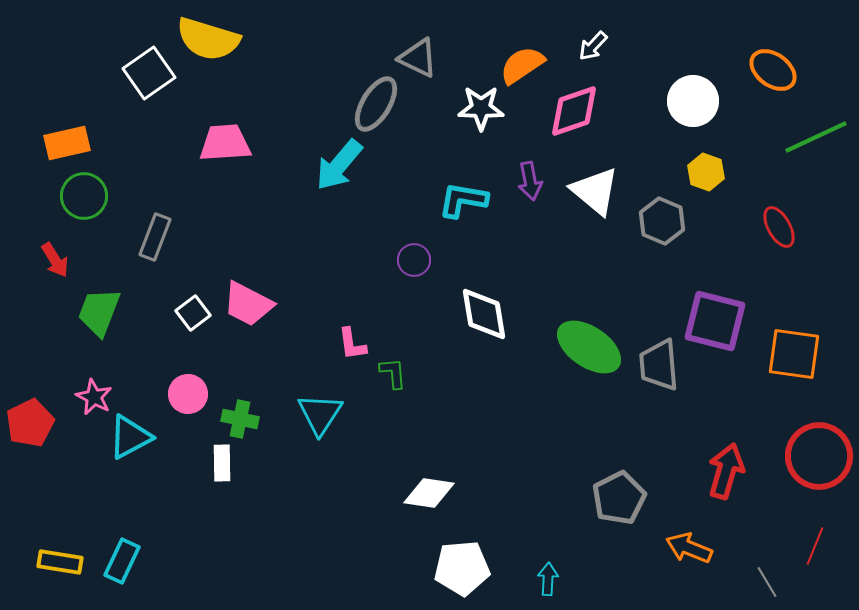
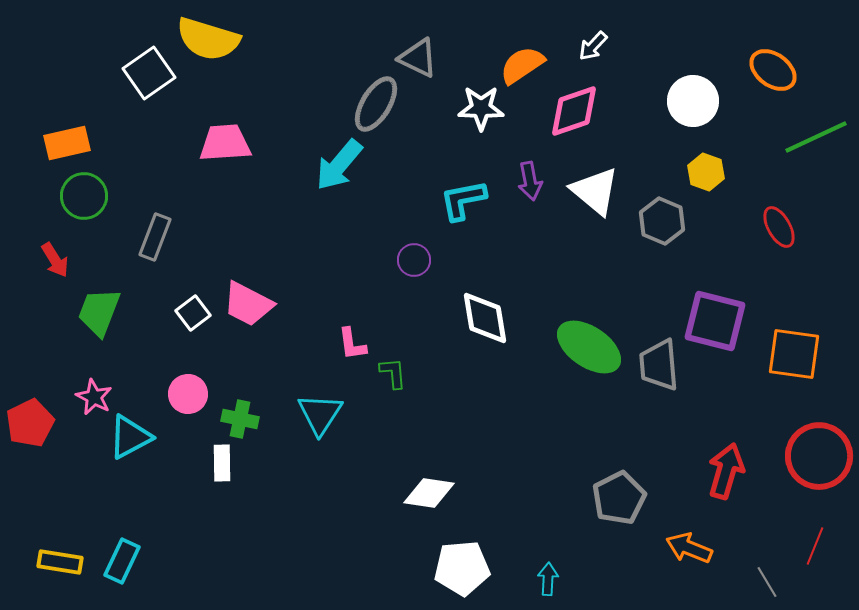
cyan L-shape at (463, 200): rotated 21 degrees counterclockwise
white diamond at (484, 314): moved 1 px right, 4 px down
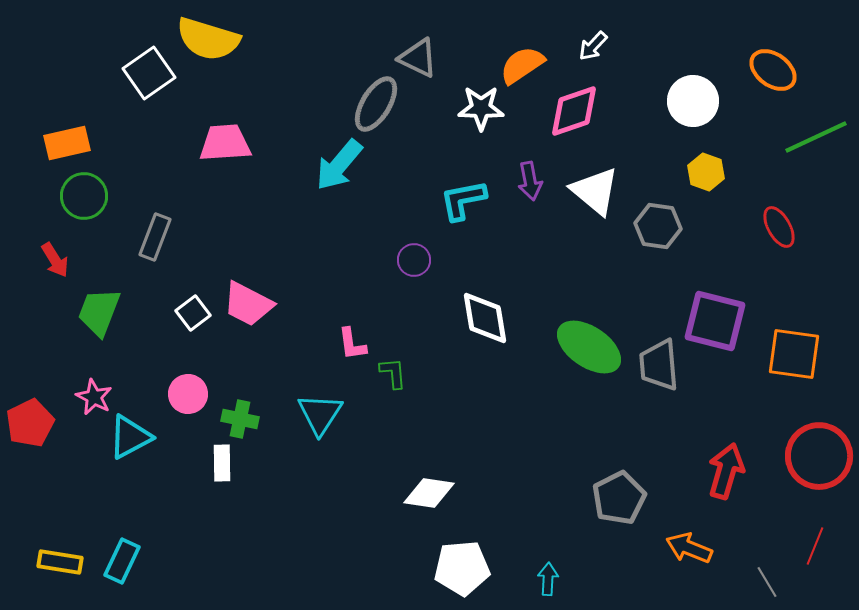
gray hexagon at (662, 221): moved 4 px left, 5 px down; rotated 15 degrees counterclockwise
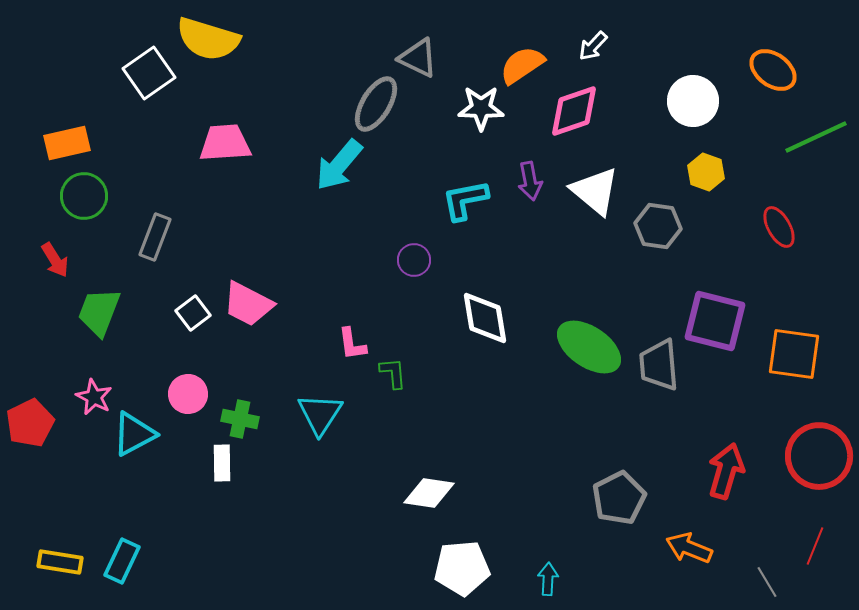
cyan L-shape at (463, 200): moved 2 px right
cyan triangle at (130, 437): moved 4 px right, 3 px up
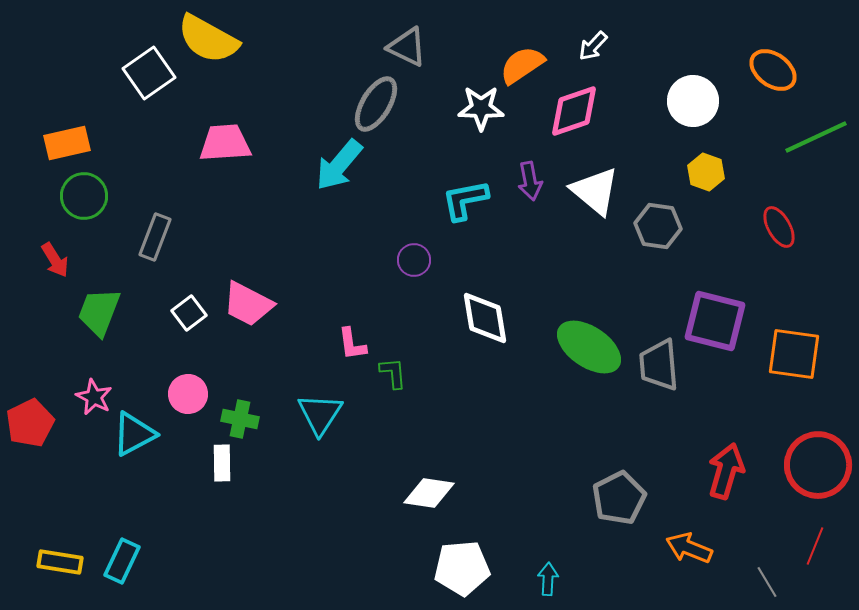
yellow semicircle at (208, 39): rotated 12 degrees clockwise
gray triangle at (418, 58): moved 11 px left, 11 px up
white square at (193, 313): moved 4 px left
red circle at (819, 456): moved 1 px left, 9 px down
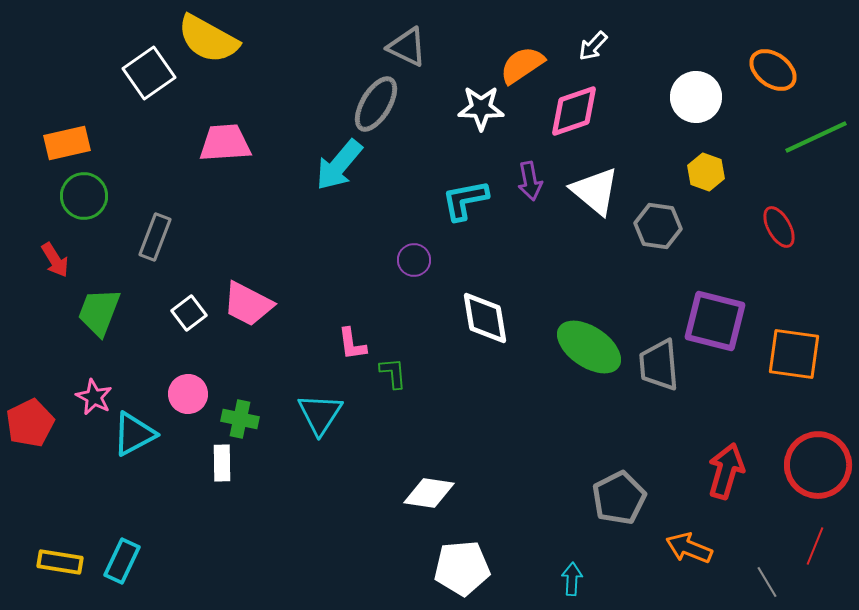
white circle at (693, 101): moved 3 px right, 4 px up
cyan arrow at (548, 579): moved 24 px right
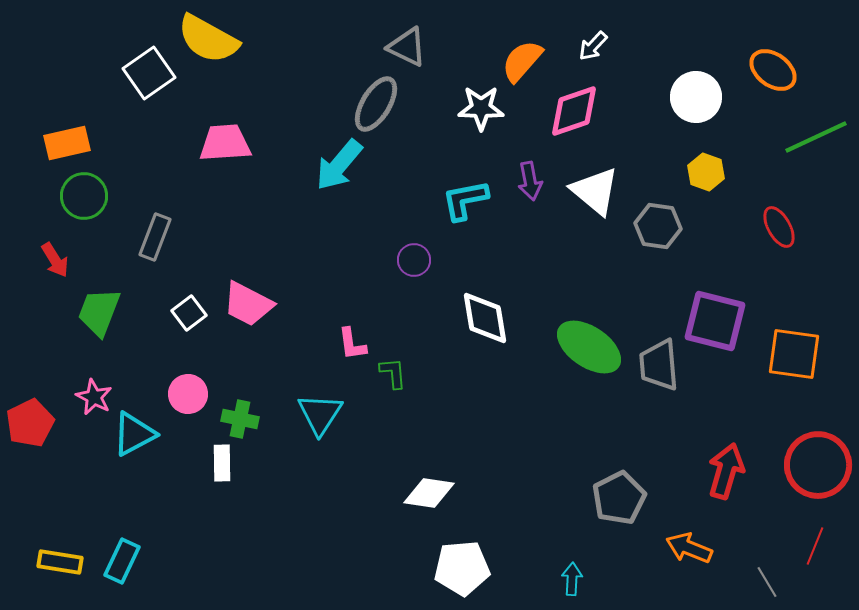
orange semicircle at (522, 65): moved 4 px up; rotated 15 degrees counterclockwise
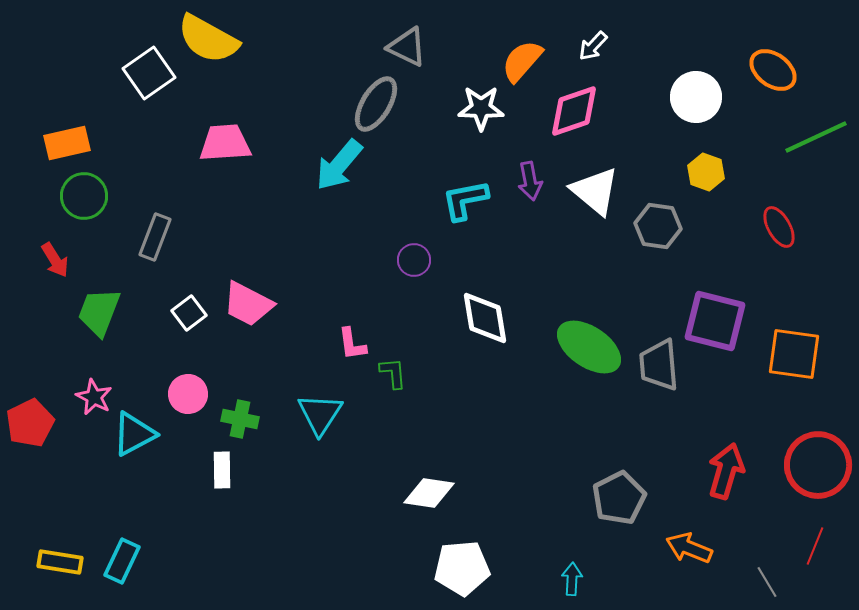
white rectangle at (222, 463): moved 7 px down
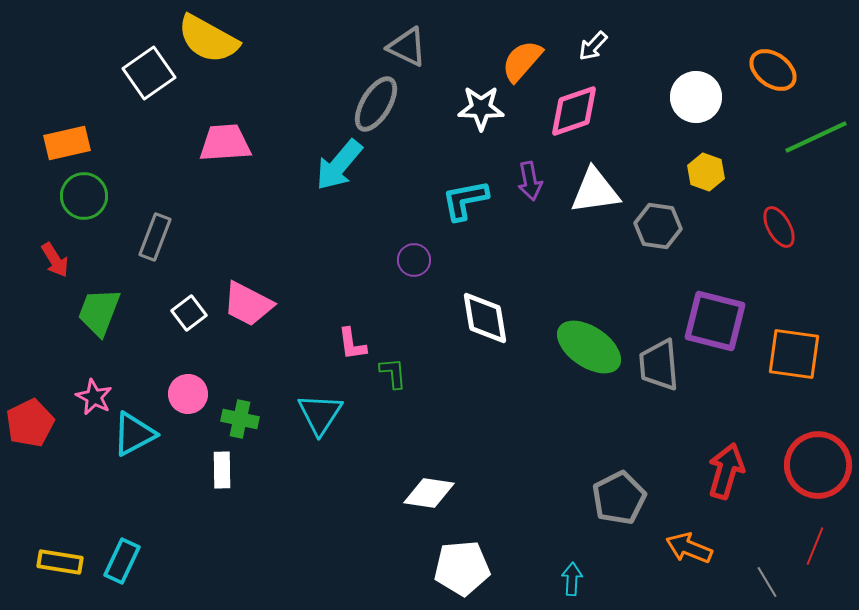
white triangle at (595, 191): rotated 48 degrees counterclockwise
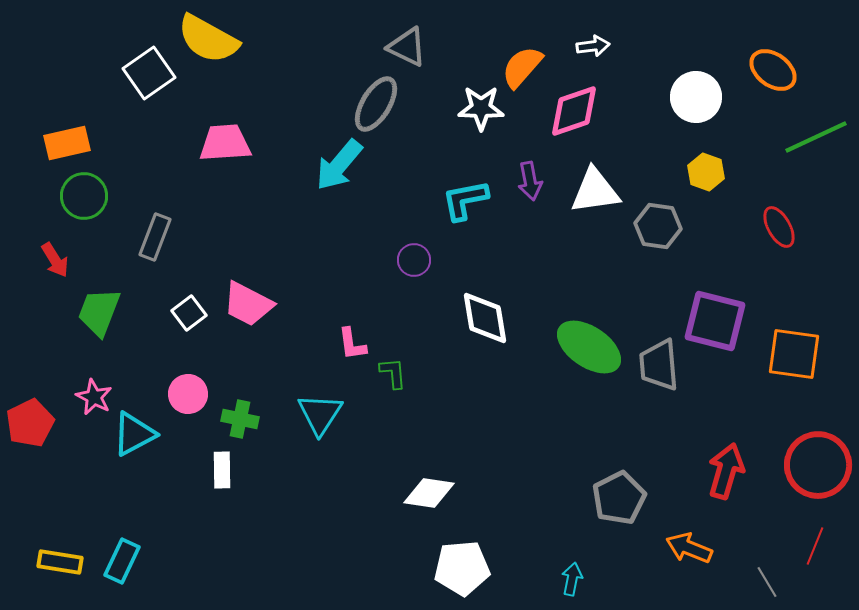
white arrow at (593, 46): rotated 140 degrees counterclockwise
orange semicircle at (522, 61): moved 6 px down
cyan arrow at (572, 579): rotated 8 degrees clockwise
